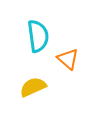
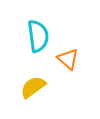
yellow semicircle: rotated 12 degrees counterclockwise
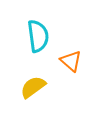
orange triangle: moved 3 px right, 2 px down
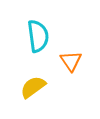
orange triangle: rotated 15 degrees clockwise
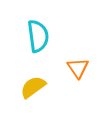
orange triangle: moved 7 px right, 7 px down
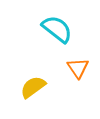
cyan semicircle: moved 19 px right, 7 px up; rotated 44 degrees counterclockwise
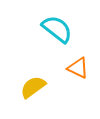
orange triangle: rotated 30 degrees counterclockwise
